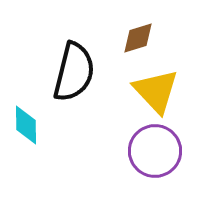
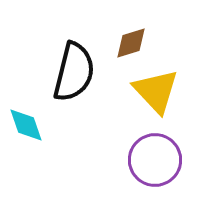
brown diamond: moved 7 px left, 5 px down
cyan diamond: rotated 18 degrees counterclockwise
purple circle: moved 9 px down
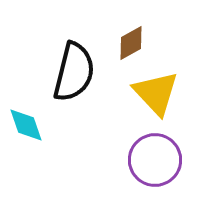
brown diamond: rotated 12 degrees counterclockwise
yellow triangle: moved 2 px down
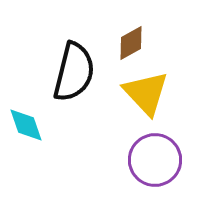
yellow triangle: moved 10 px left
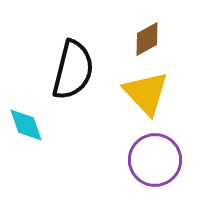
brown diamond: moved 16 px right, 4 px up
black semicircle: moved 1 px left, 2 px up
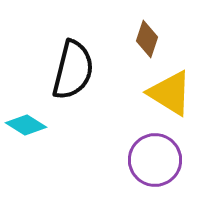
brown diamond: rotated 42 degrees counterclockwise
yellow triangle: moved 24 px right; rotated 15 degrees counterclockwise
cyan diamond: rotated 39 degrees counterclockwise
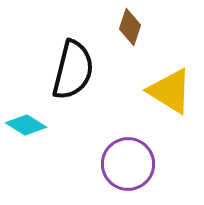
brown diamond: moved 17 px left, 12 px up
yellow triangle: moved 2 px up
purple circle: moved 27 px left, 4 px down
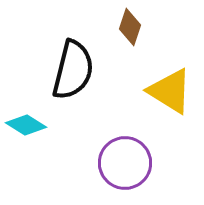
purple circle: moved 3 px left, 1 px up
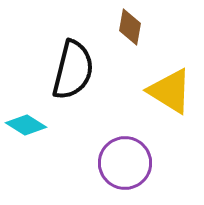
brown diamond: rotated 9 degrees counterclockwise
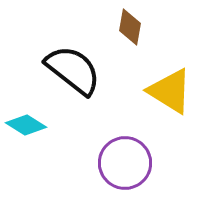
black semicircle: rotated 66 degrees counterclockwise
